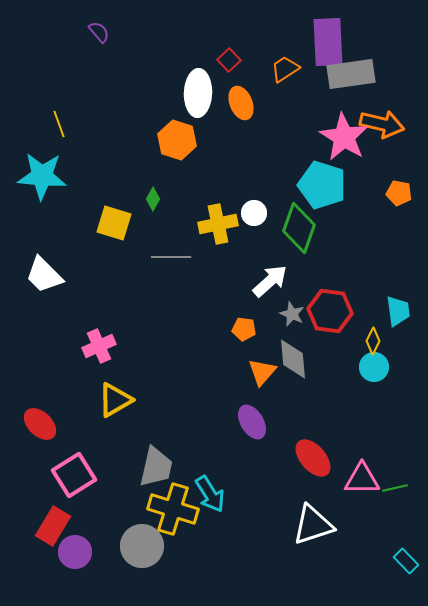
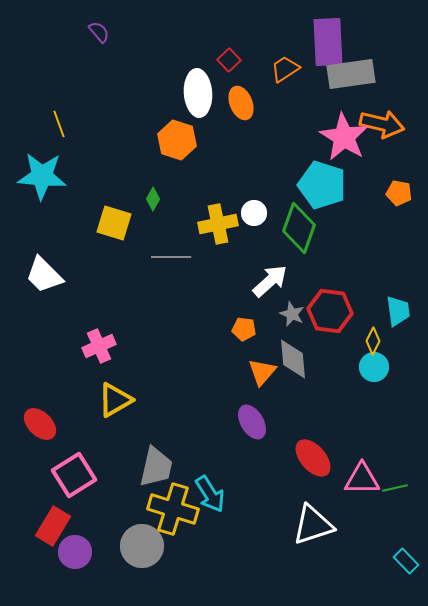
white ellipse at (198, 93): rotated 6 degrees counterclockwise
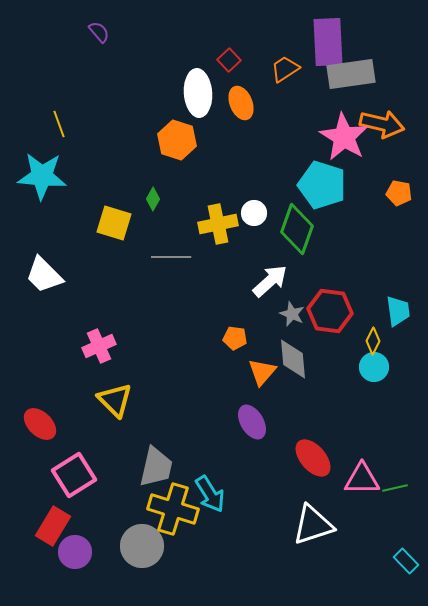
green diamond at (299, 228): moved 2 px left, 1 px down
orange pentagon at (244, 329): moved 9 px left, 9 px down
yellow triangle at (115, 400): rotated 45 degrees counterclockwise
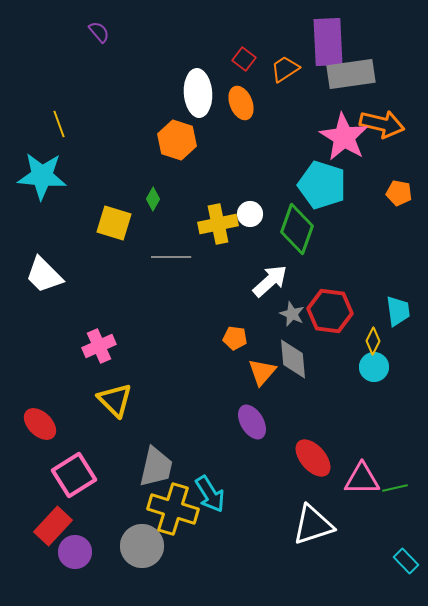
red square at (229, 60): moved 15 px right, 1 px up; rotated 10 degrees counterclockwise
white circle at (254, 213): moved 4 px left, 1 px down
red rectangle at (53, 526): rotated 12 degrees clockwise
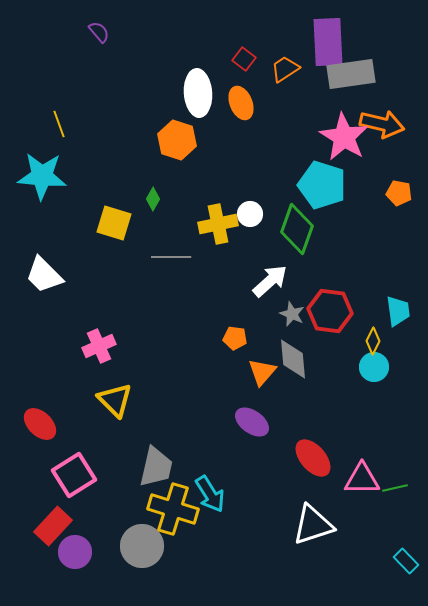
purple ellipse at (252, 422): rotated 24 degrees counterclockwise
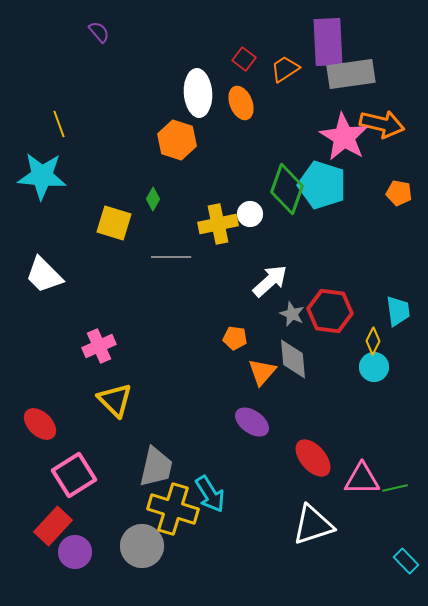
green diamond at (297, 229): moved 10 px left, 40 px up
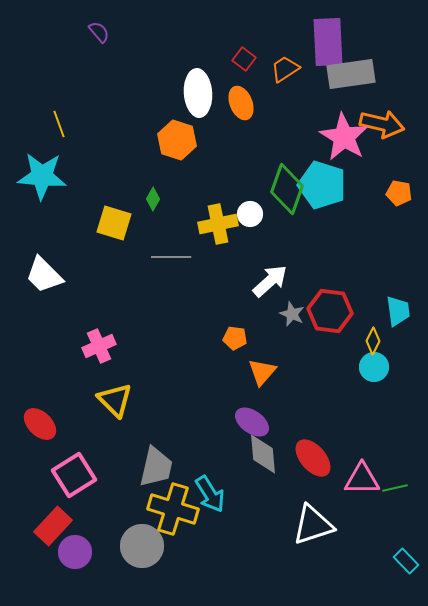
gray diamond at (293, 359): moved 30 px left, 95 px down
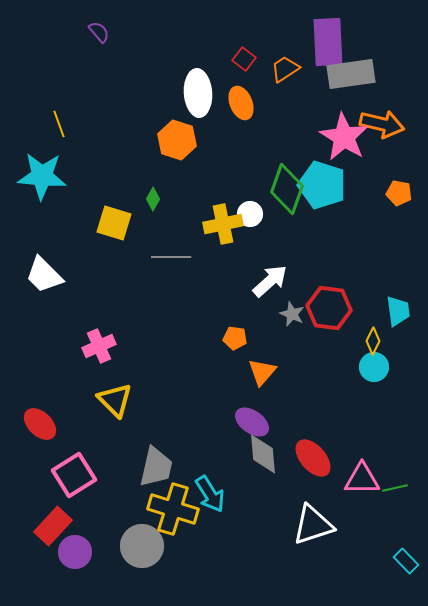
yellow cross at (218, 224): moved 5 px right
red hexagon at (330, 311): moved 1 px left, 3 px up
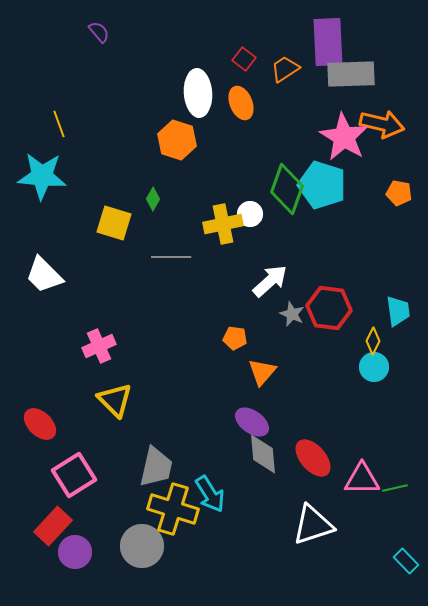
gray rectangle at (351, 74): rotated 6 degrees clockwise
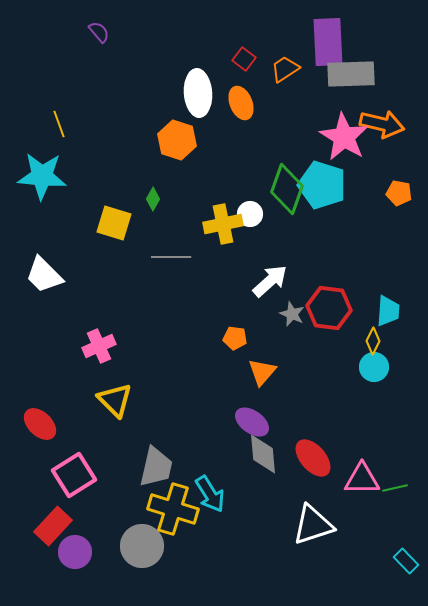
cyan trapezoid at (398, 311): moved 10 px left; rotated 12 degrees clockwise
